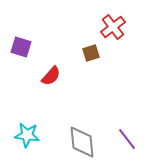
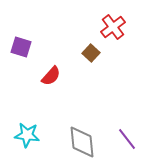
brown square: rotated 30 degrees counterclockwise
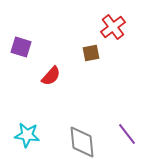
brown square: rotated 36 degrees clockwise
purple line: moved 5 px up
